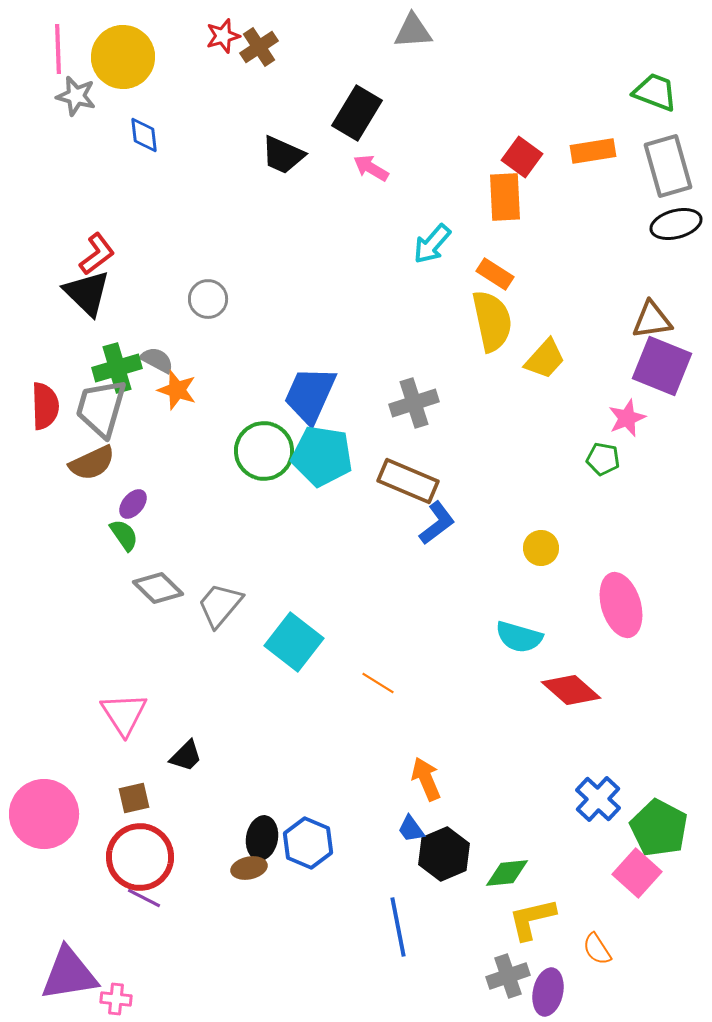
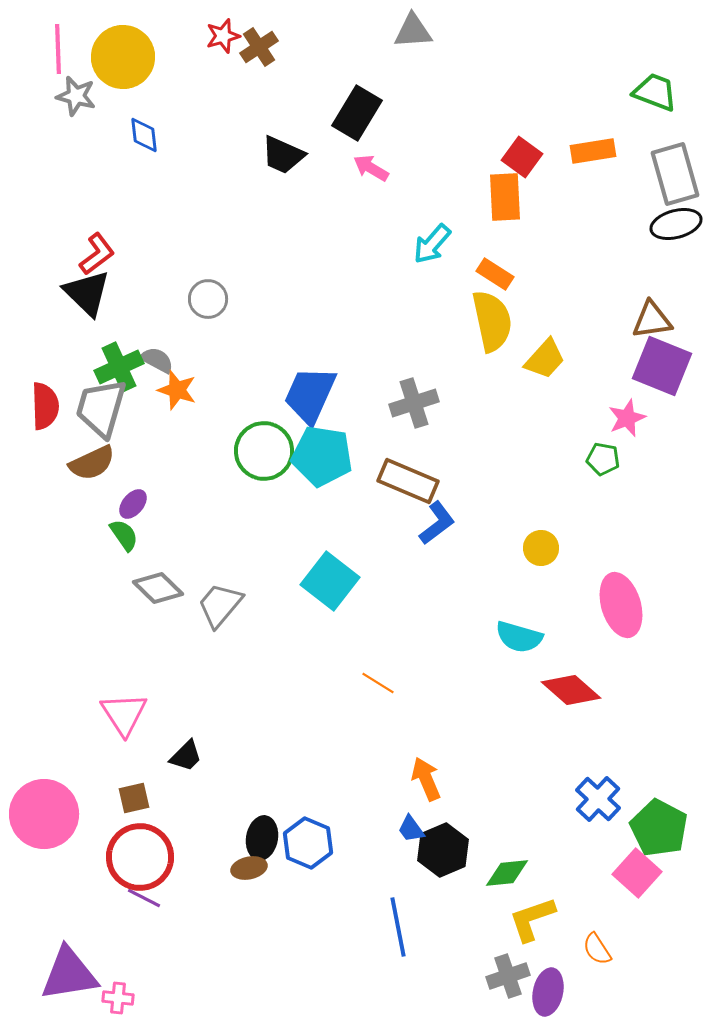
gray rectangle at (668, 166): moved 7 px right, 8 px down
green cross at (117, 368): moved 2 px right, 1 px up; rotated 9 degrees counterclockwise
cyan square at (294, 642): moved 36 px right, 61 px up
black hexagon at (444, 854): moved 1 px left, 4 px up
yellow L-shape at (532, 919): rotated 6 degrees counterclockwise
pink cross at (116, 999): moved 2 px right, 1 px up
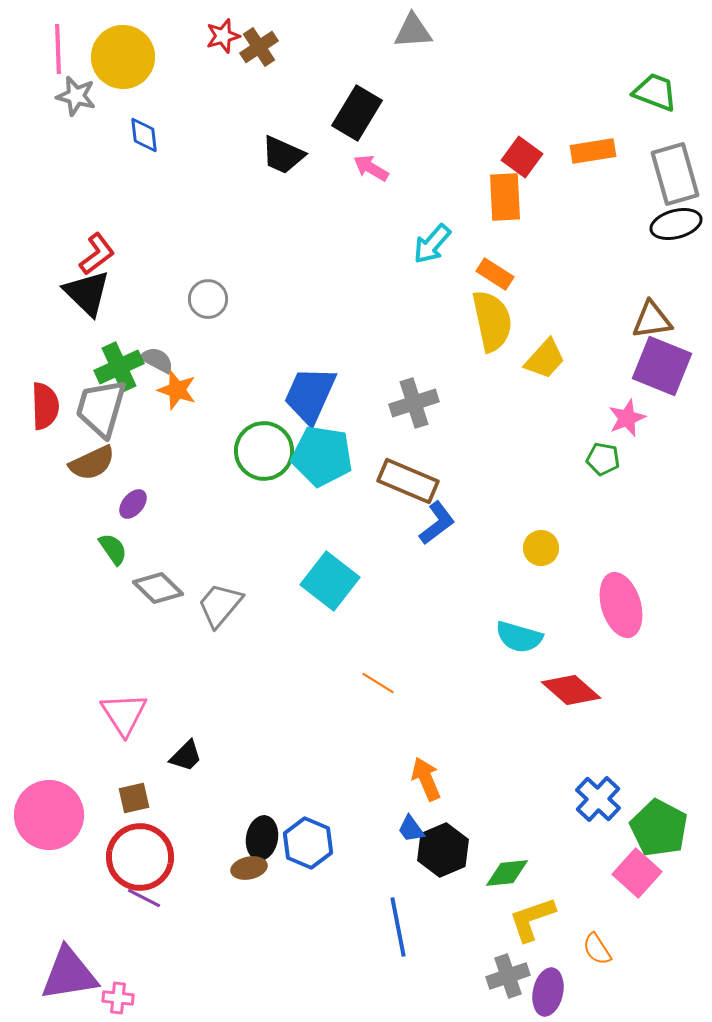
green semicircle at (124, 535): moved 11 px left, 14 px down
pink circle at (44, 814): moved 5 px right, 1 px down
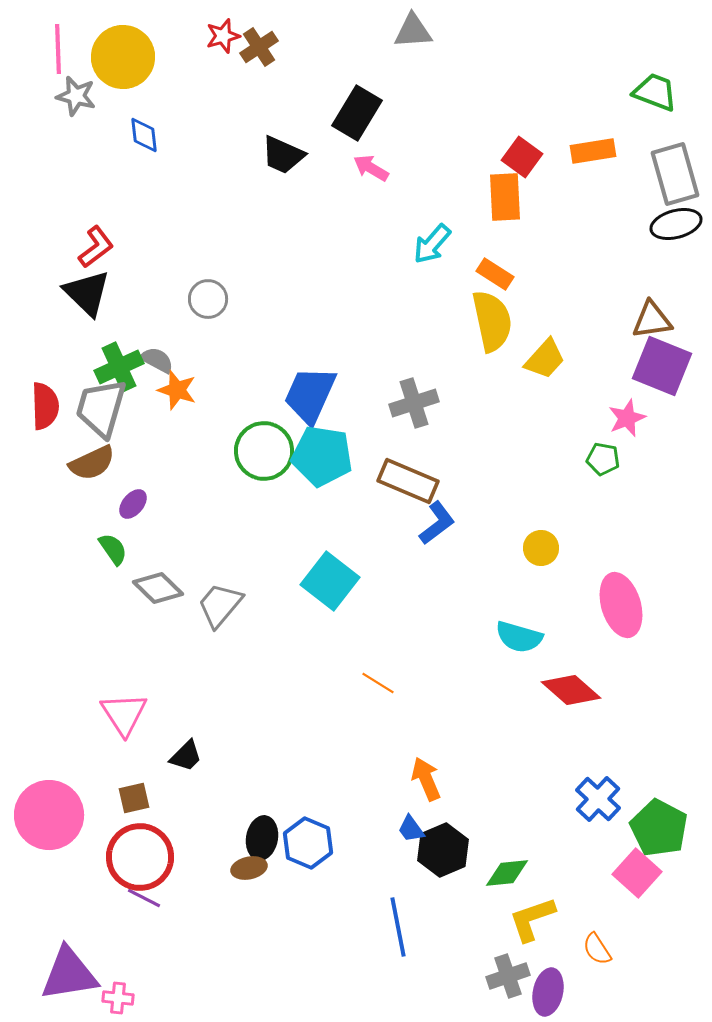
red L-shape at (97, 254): moved 1 px left, 7 px up
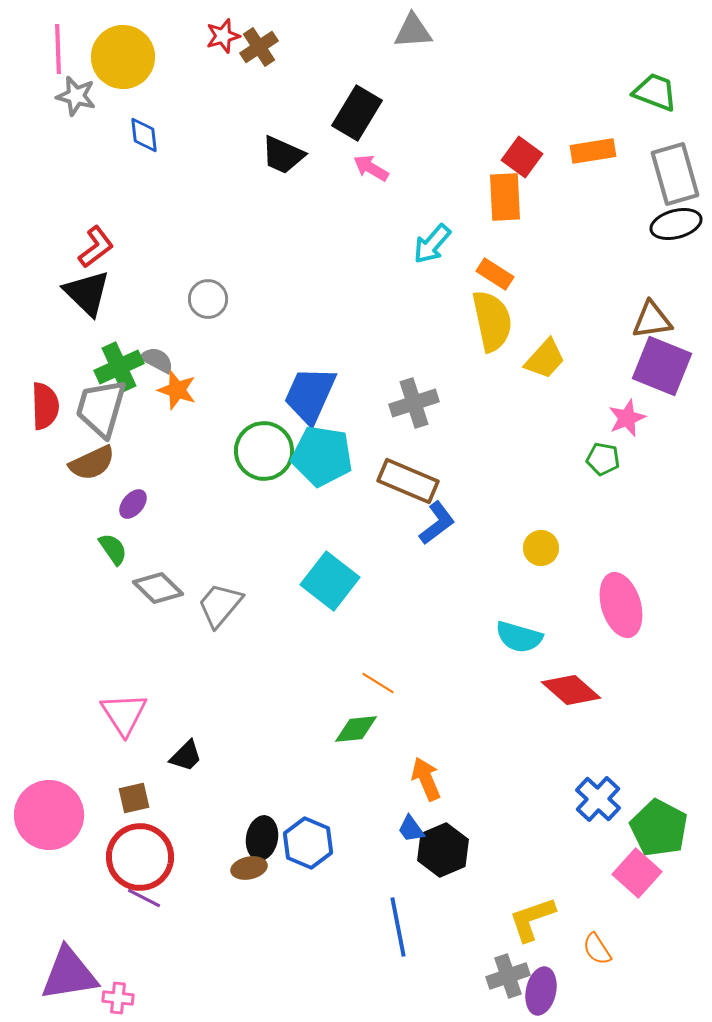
green diamond at (507, 873): moved 151 px left, 144 px up
purple ellipse at (548, 992): moved 7 px left, 1 px up
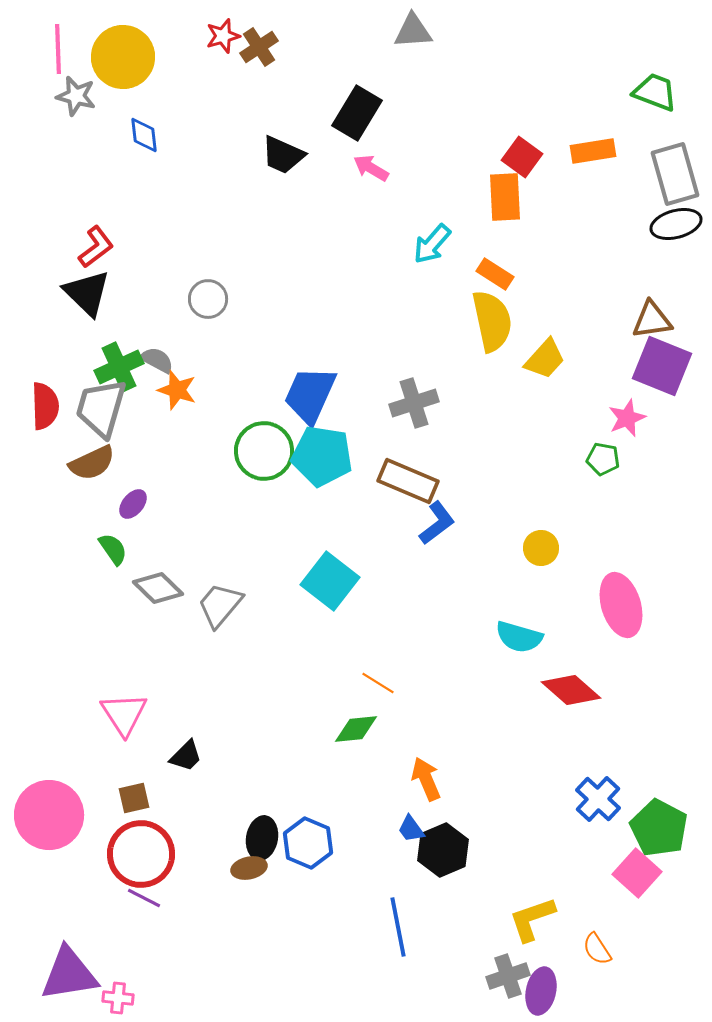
red circle at (140, 857): moved 1 px right, 3 px up
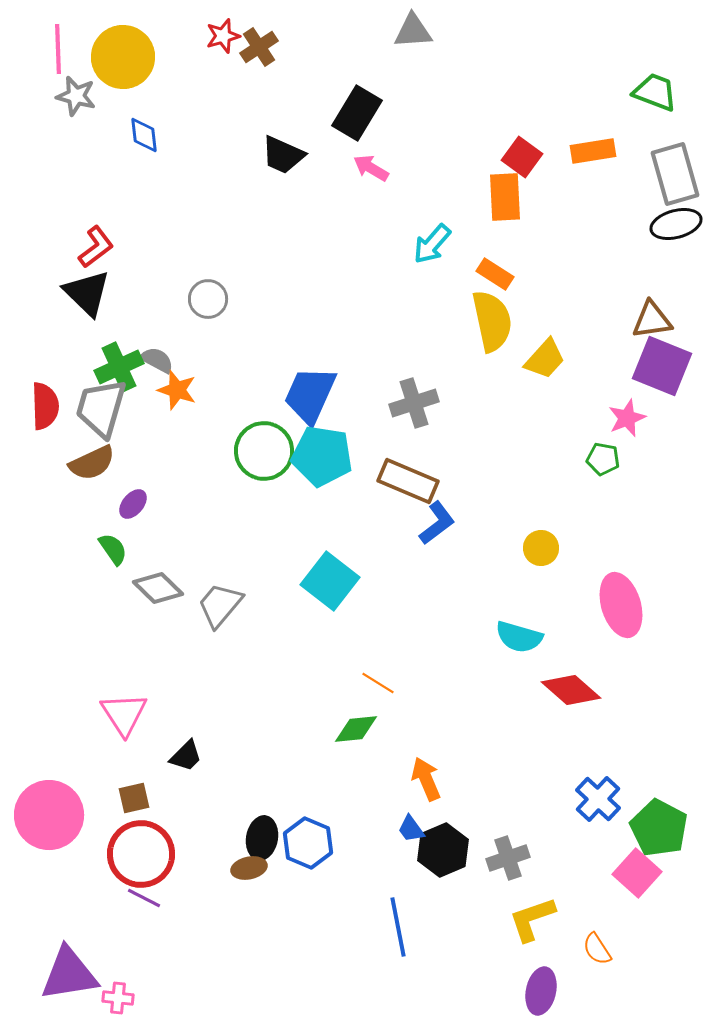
gray cross at (508, 976): moved 118 px up
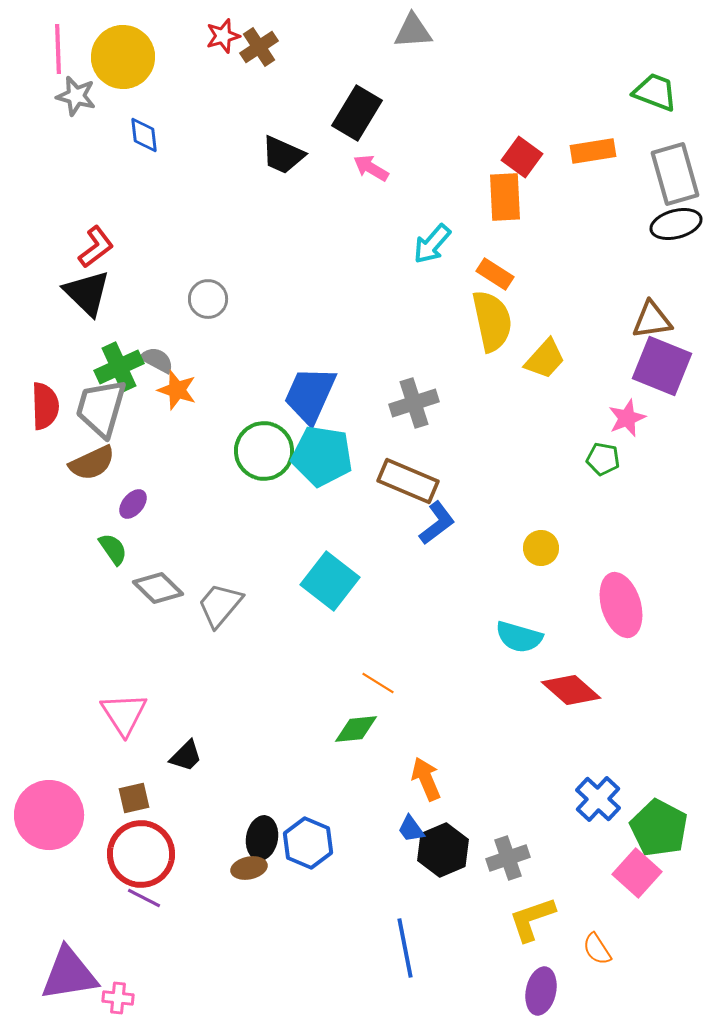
blue line at (398, 927): moved 7 px right, 21 px down
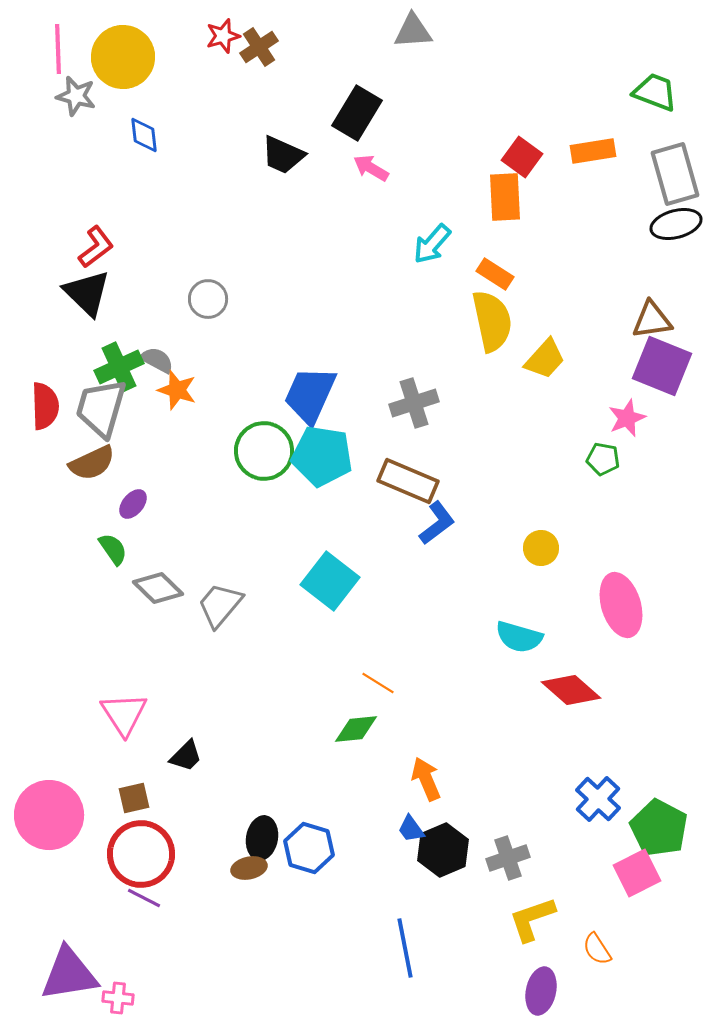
blue hexagon at (308, 843): moved 1 px right, 5 px down; rotated 6 degrees counterclockwise
pink square at (637, 873): rotated 21 degrees clockwise
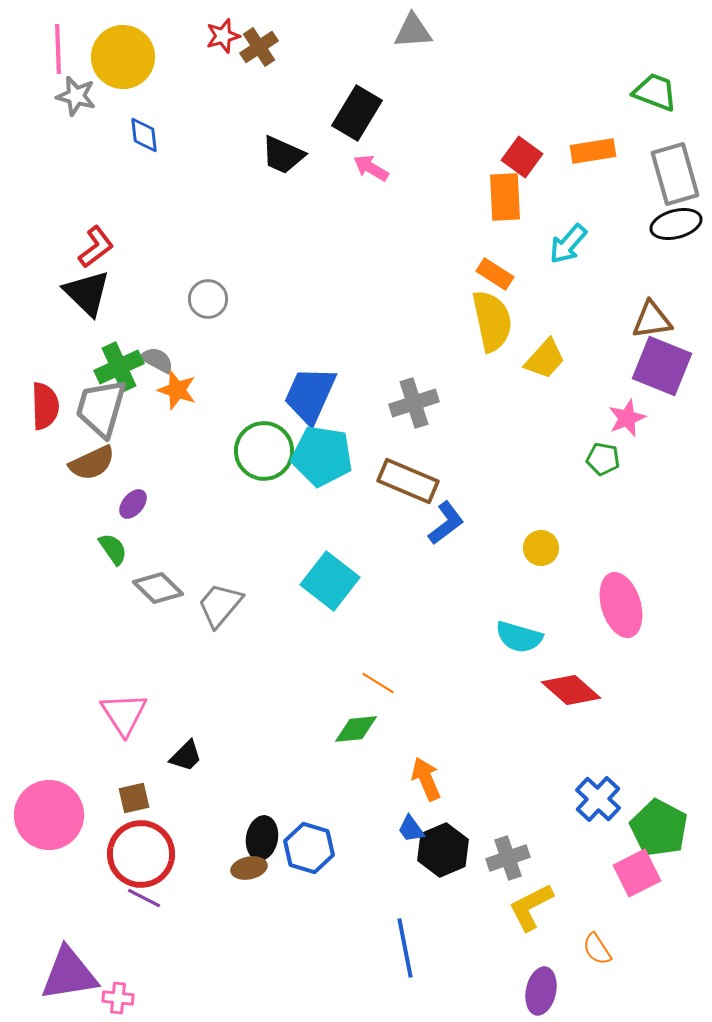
cyan arrow at (432, 244): moved 136 px right
blue L-shape at (437, 523): moved 9 px right
yellow L-shape at (532, 919): moved 1 px left, 12 px up; rotated 8 degrees counterclockwise
